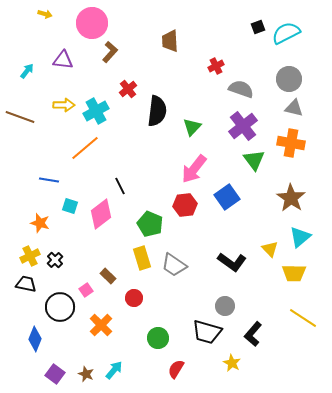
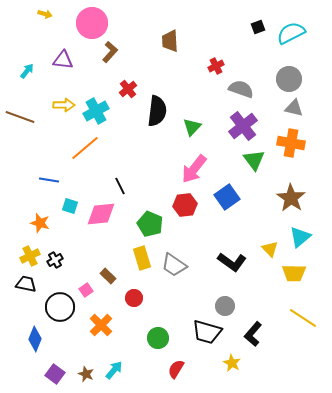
cyan semicircle at (286, 33): moved 5 px right
pink diamond at (101, 214): rotated 32 degrees clockwise
black cross at (55, 260): rotated 14 degrees clockwise
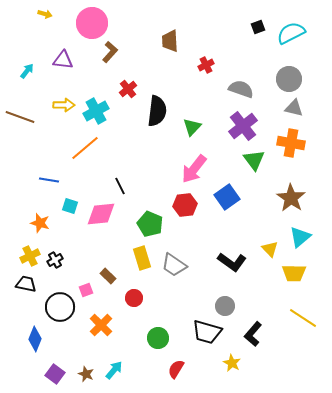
red cross at (216, 66): moved 10 px left, 1 px up
pink square at (86, 290): rotated 16 degrees clockwise
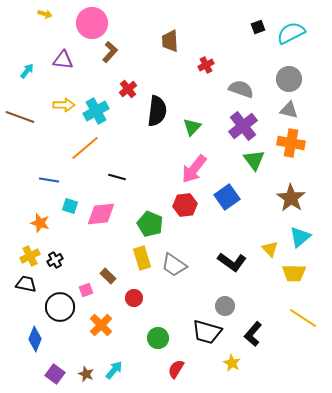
gray triangle at (294, 108): moved 5 px left, 2 px down
black line at (120, 186): moved 3 px left, 9 px up; rotated 48 degrees counterclockwise
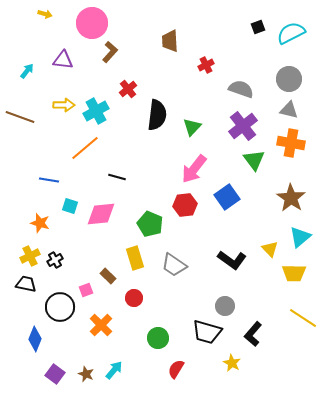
black semicircle at (157, 111): moved 4 px down
yellow rectangle at (142, 258): moved 7 px left
black L-shape at (232, 262): moved 2 px up
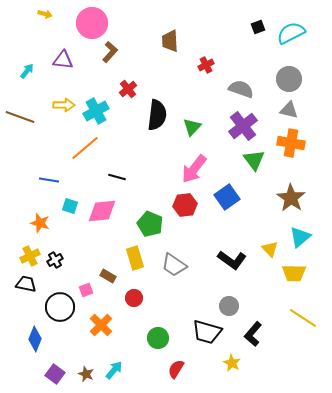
pink diamond at (101, 214): moved 1 px right, 3 px up
brown rectangle at (108, 276): rotated 14 degrees counterclockwise
gray circle at (225, 306): moved 4 px right
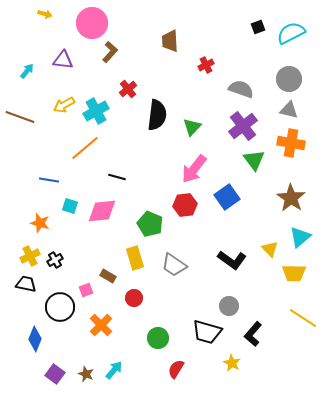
yellow arrow at (64, 105): rotated 150 degrees clockwise
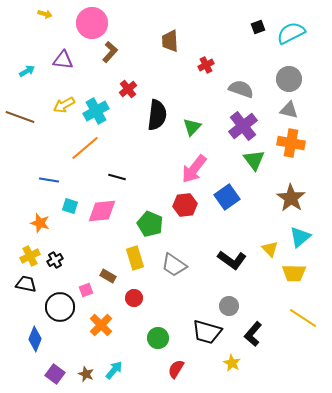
cyan arrow at (27, 71): rotated 21 degrees clockwise
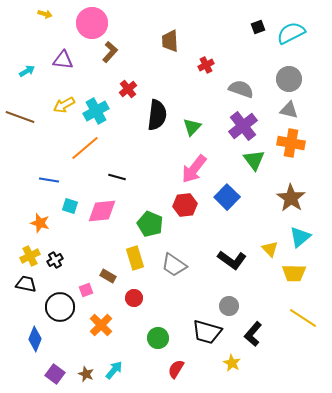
blue square at (227, 197): rotated 10 degrees counterclockwise
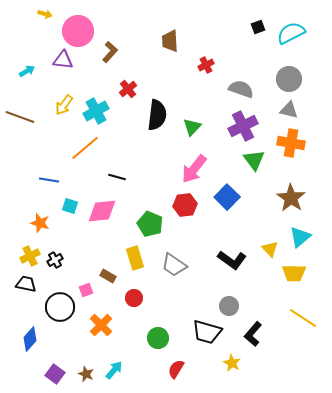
pink circle at (92, 23): moved 14 px left, 8 px down
yellow arrow at (64, 105): rotated 25 degrees counterclockwise
purple cross at (243, 126): rotated 12 degrees clockwise
blue diamond at (35, 339): moved 5 px left; rotated 20 degrees clockwise
